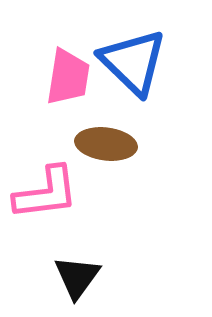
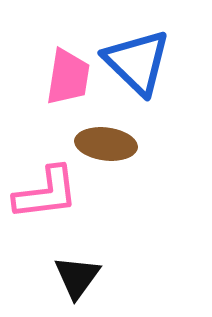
blue triangle: moved 4 px right
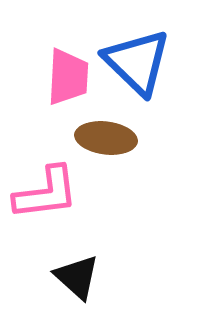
pink trapezoid: rotated 6 degrees counterclockwise
brown ellipse: moved 6 px up
black triangle: rotated 24 degrees counterclockwise
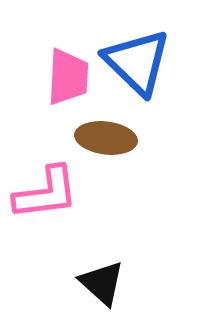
black triangle: moved 25 px right, 6 px down
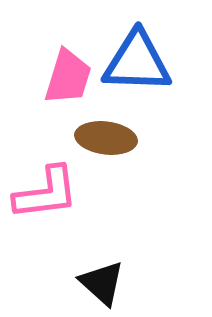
blue triangle: rotated 42 degrees counterclockwise
pink trapezoid: rotated 14 degrees clockwise
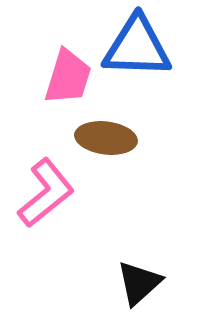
blue triangle: moved 15 px up
pink L-shape: rotated 32 degrees counterclockwise
black triangle: moved 37 px right; rotated 36 degrees clockwise
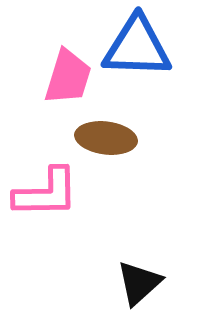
pink L-shape: rotated 38 degrees clockwise
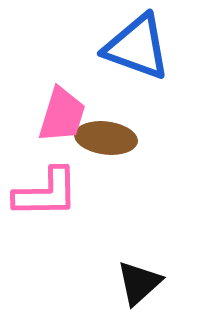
blue triangle: rotated 18 degrees clockwise
pink trapezoid: moved 6 px left, 38 px down
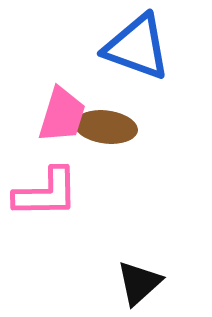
brown ellipse: moved 11 px up
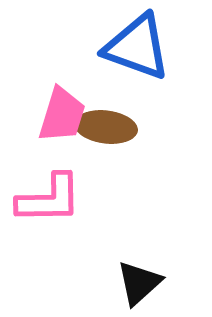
pink L-shape: moved 3 px right, 6 px down
